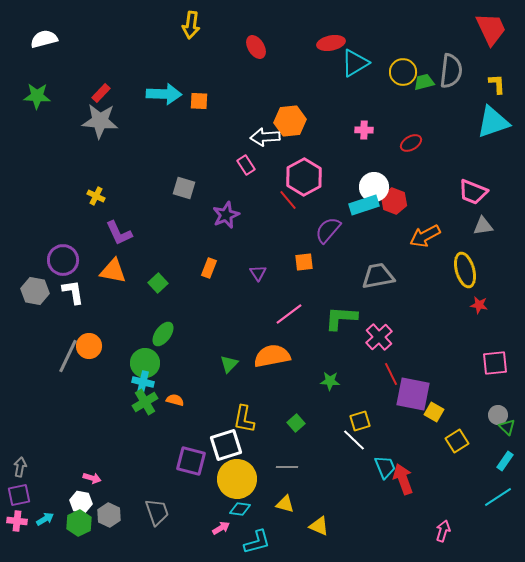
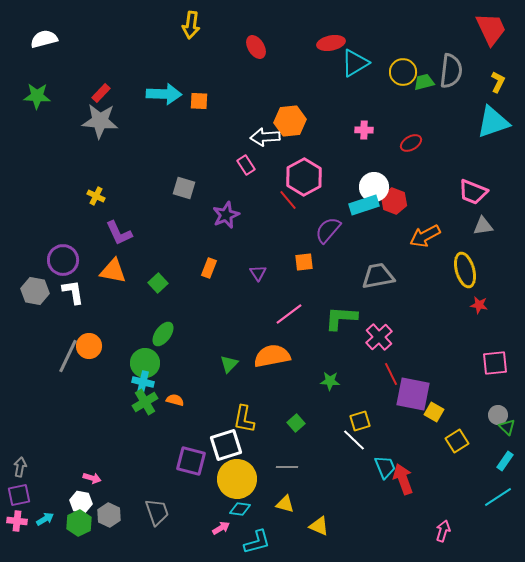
yellow L-shape at (497, 84): moved 1 px right, 2 px up; rotated 30 degrees clockwise
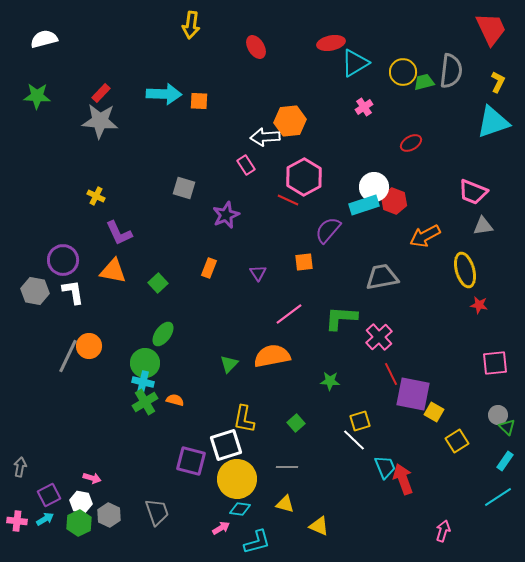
pink cross at (364, 130): moved 23 px up; rotated 36 degrees counterclockwise
red line at (288, 200): rotated 25 degrees counterclockwise
gray trapezoid at (378, 276): moved 4 px right, 1 px down
purple square at (19, 495): moved 30 px right; rotated 15 degrees counterclockwise
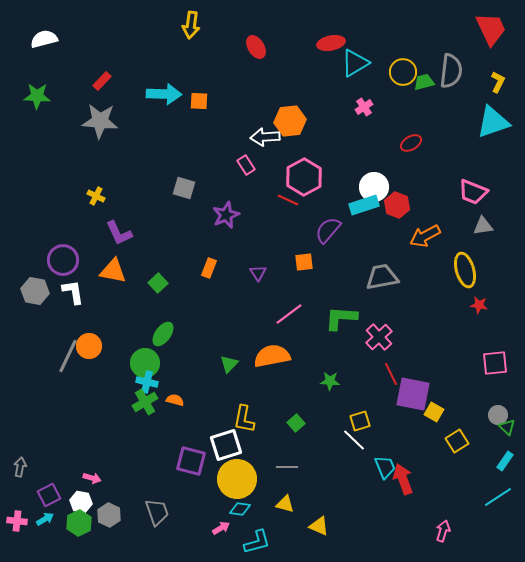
red rectangle at (101, 93): moved 1 px right, 12 px up
red hexagon at (394, 201): moved 3 px right, 4 px down
cyan cross at (143, 382): moved 4 px right
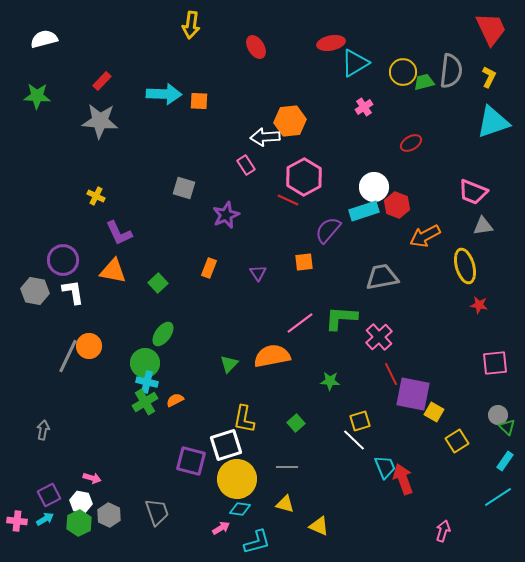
yellow L-shape at (498, 82): moved 9 px left, 5 px up
cyan rectangle at (364, 205): moved 6 px down
yellow ellipse at (465, 270): moved 4 px up
pink line at (289, 314): moved 11 px right, 9 px down
orange semicircle at (175, 400): rotated 42 degrees counterclockwise
gray arrow at (20, 467): moved 23 px right, 37 px up
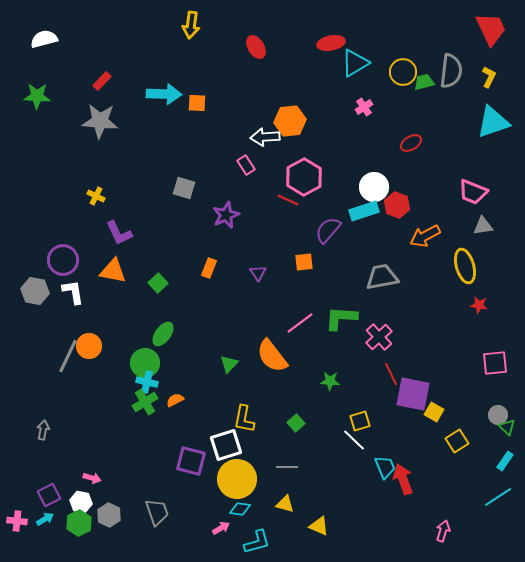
orange square at (199, 101): moved 2 px left, 2 px down
orange semicircle at (272, 356): rotated 117 degrees counterclockwise
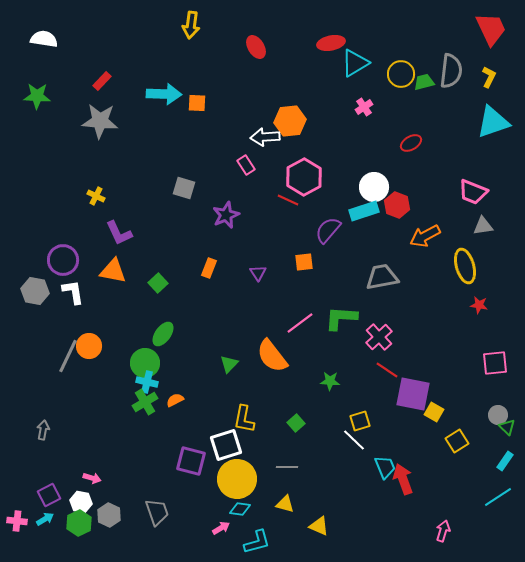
white semicircle at (44, 39): rotated 24 degrees clockwise
yellow circle at (403, 72): moved 2 px left, 2 px down
red line at (391, 374): moved 4 px left, 4 px up; rotated 30 degrees counterclockwise
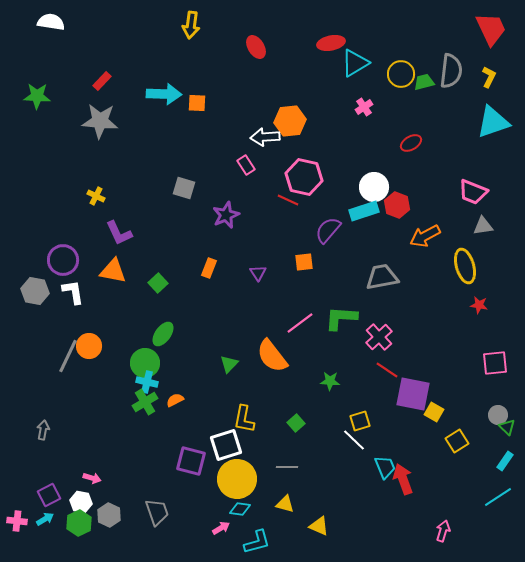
white semicircle at (44, 39): moved 7 px right, 17 px up
pink hexagon at (304, 177): rotated 18 degrees counterclockwise
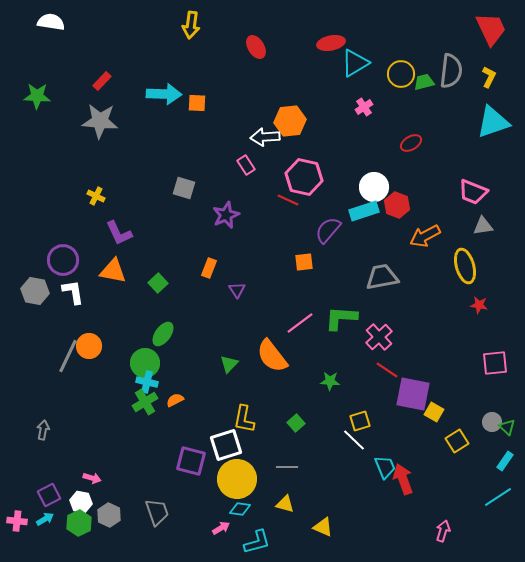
purple triangle at (258, 273): moved 21 px left, 17 px down
gray circle at (498, 415): moved 6 px left, 7 px down
yellow triangle at (319, 526): moved 4 px right, 1 px down
